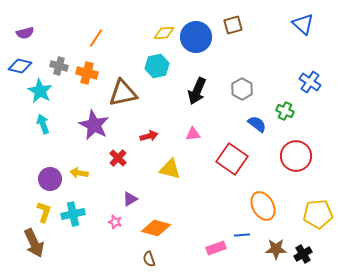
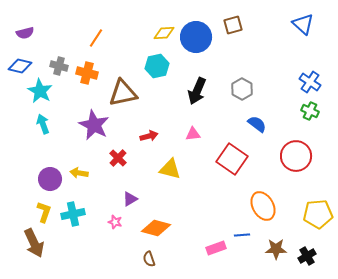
green cross: moved 25 px right
black cross: moved 4 px right, 2 px down
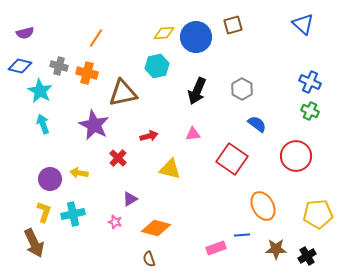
blue cross: rotated 10 degrees counterclockwise
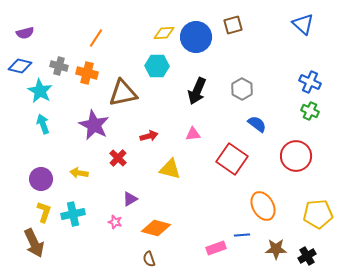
cyan hexagon: rotated 15 degrees clockwise
purple circle: moved 9 px left
